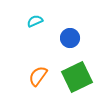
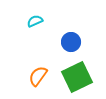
blue circle: moved 1 px right, 4 px down
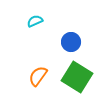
green square: rotated 32 degrees counterclockwise
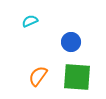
cyan semicircle: moved 5 px left
green square: rotated 28 degrees counterclockwise
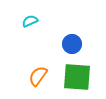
blue circle: moved 1 px right, 2 px down
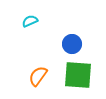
green square: moved 1 px right, 2 px up
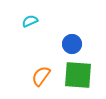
orange semicircle: moved 3 px right
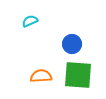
orange semicircle: rotated 50 degrees clockwise
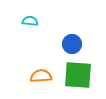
cyan semicircle: rotated 28 degrees clockwise
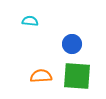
green square: moved 1 px left, 1 px down
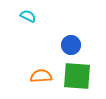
cyan semicircle: moved 2 px left, 5 px up; rotated 21 degrees clockwise
blue circle: moved 1 px left, 1 px down
